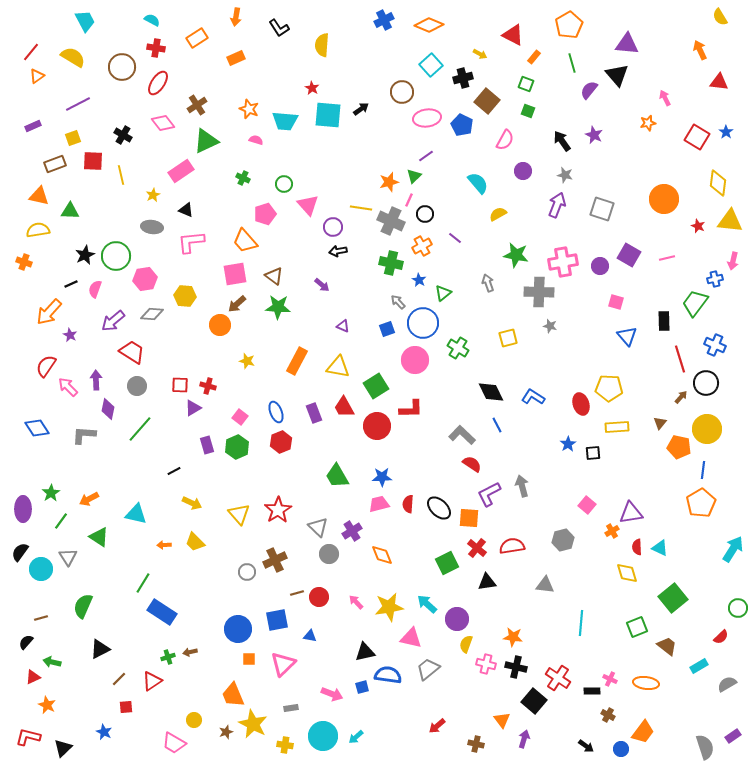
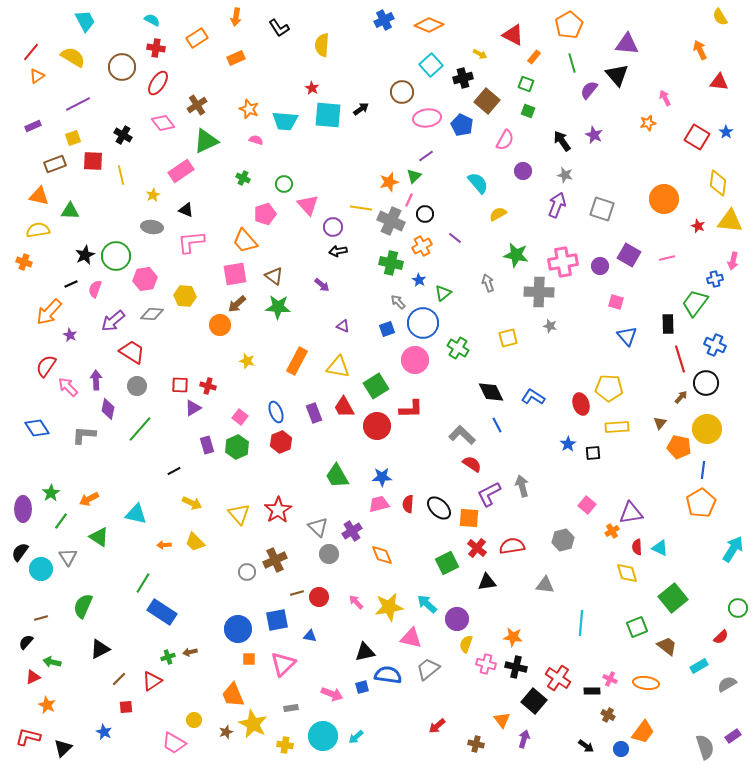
black rectangle at (664, 321): moved 4 px right, 3 px down
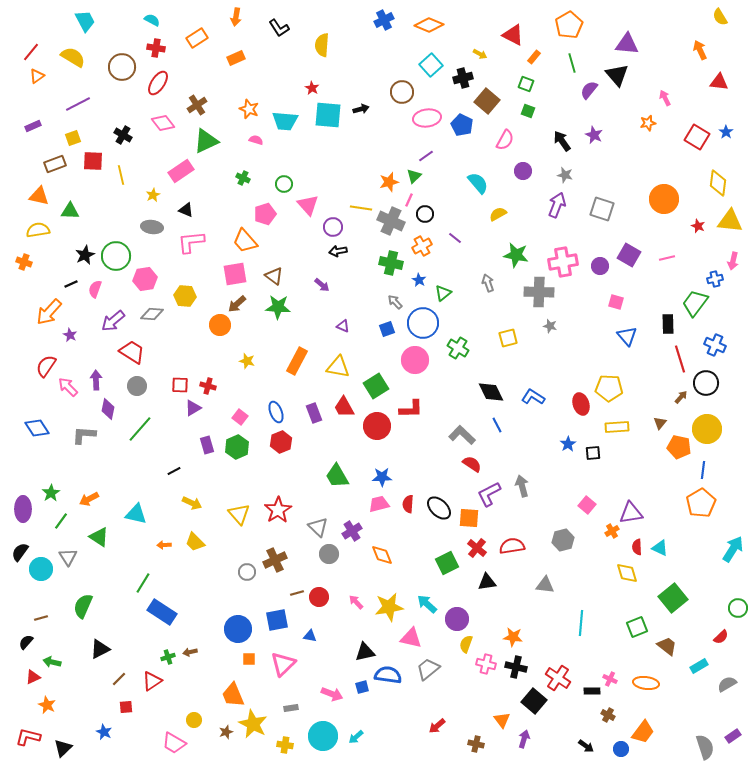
black arrow at (361, 109): rotated 21 degrees clockwise
gray arrow at (398, 302): moved 3 px left
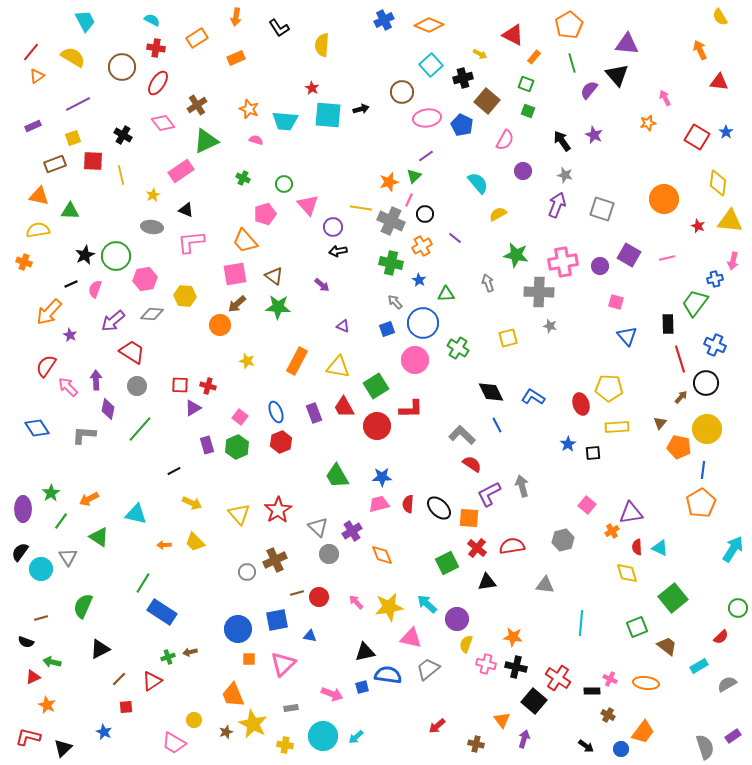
green triangle at (443, 293): moved 3 px right, 1 px down; rotated 36 degrees clockwise
black semicircle at (26, 642): rotated 112 degrees counterclockwise
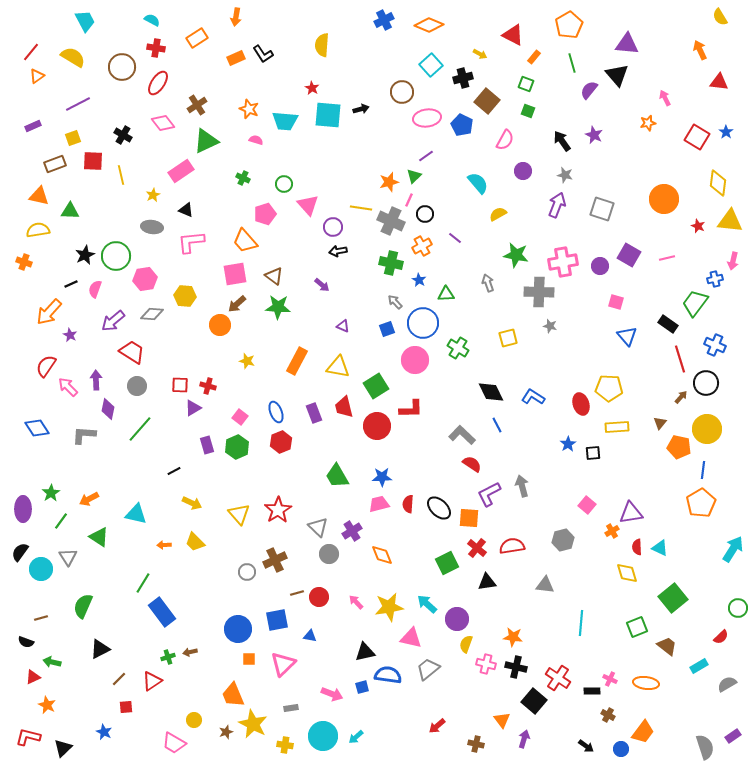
black L-shape at (279, 28): moved 16 px left, 26 px down
black rectangle at (668, 324): rotated 54 degrees counterclockwise
red trapezoid at (344, 407): rotated 15 degrees clockwise
blue rectangle at (162, 612): rotated 20 degrees clockwise
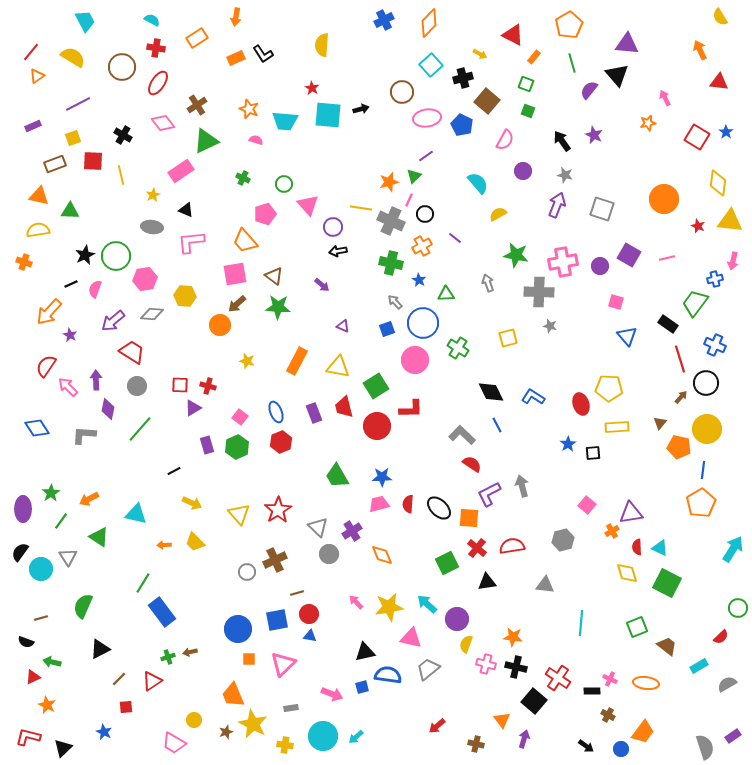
orange diamond at (429, 25): moved 2 px up; rotated 68 degrees counterclockwise
red circle at (319, 597): moved 10 px left, 17 px down
green square at (673, 598): moved 6 px left, 15 px up; rotated 24 degrees counterclockwise
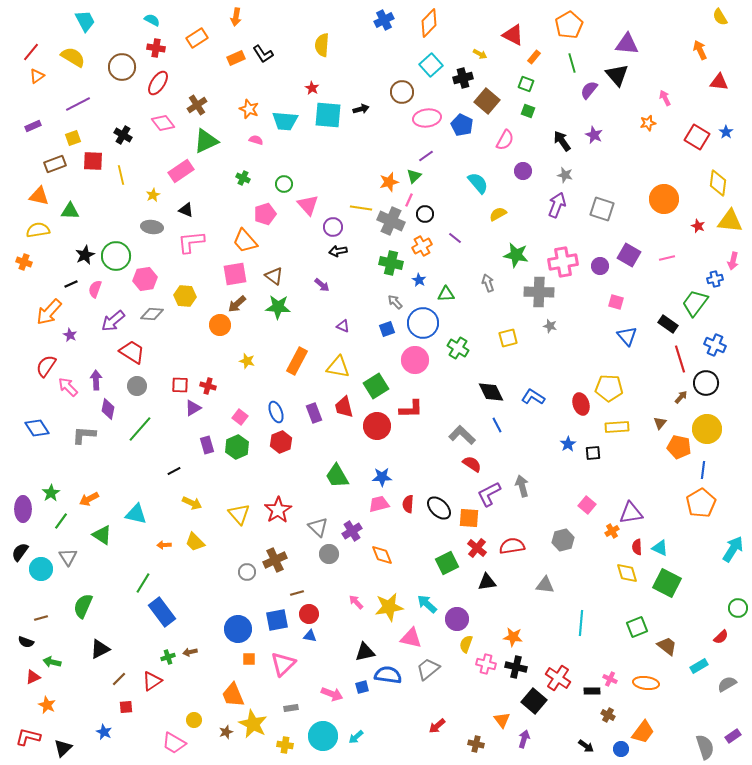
green triangle at (99, 537): moved 3 px right, 2 px up
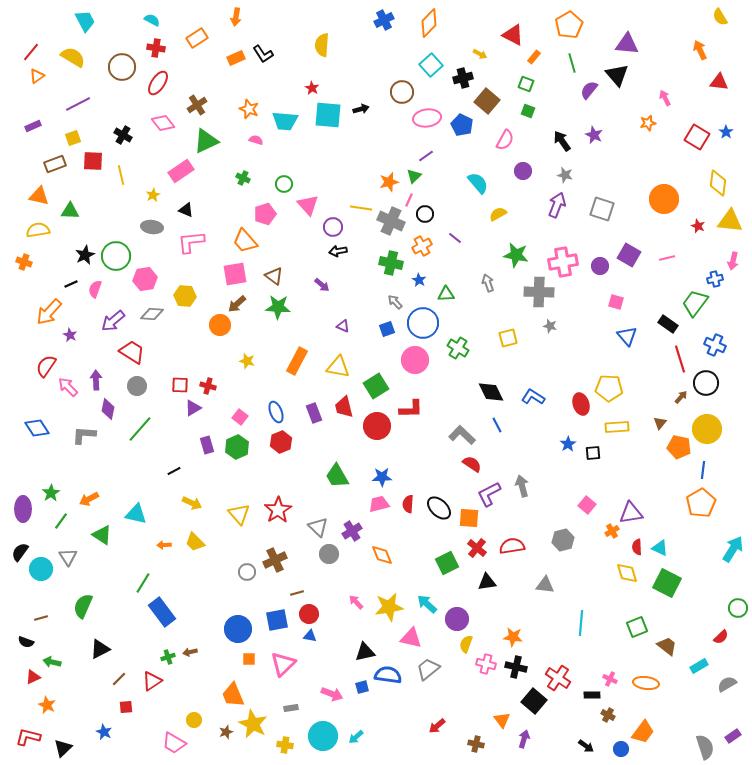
black rectangle at (592, 691): moved 4 px down
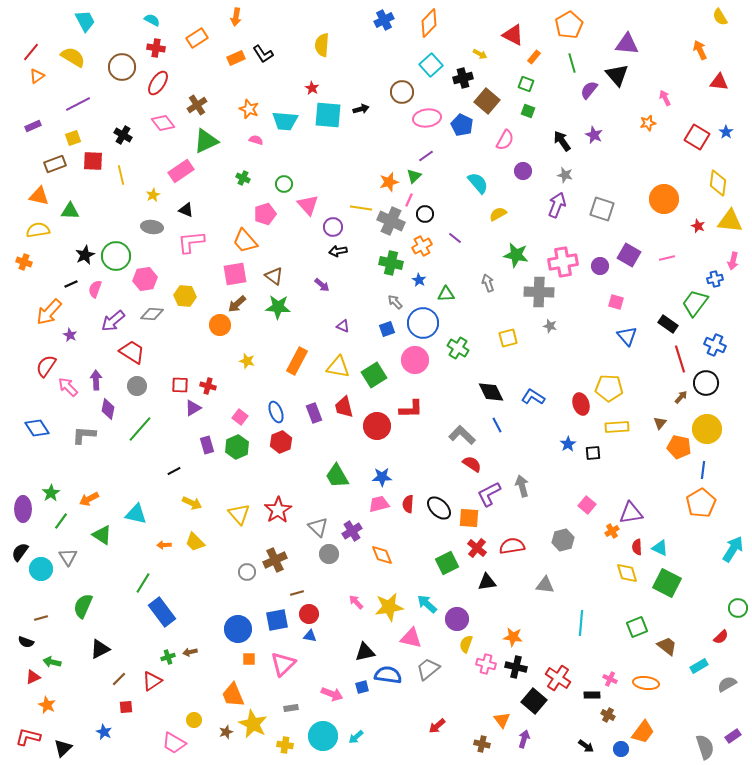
green square at (376, 386): moved 2 px left, 11 px up
brown cross at (476, 744): moved 6 px right
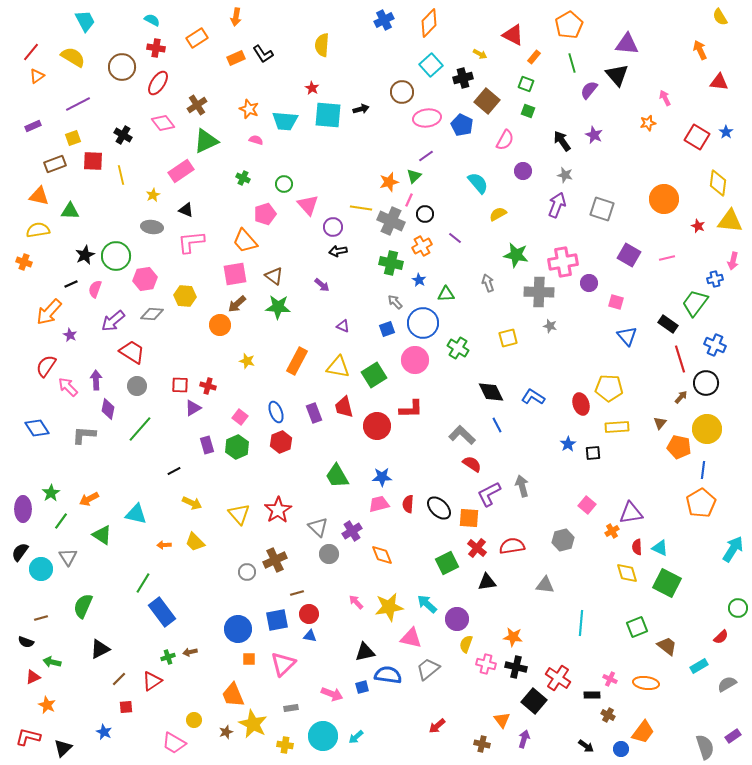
purple circle at (600, 266): moved 11 px left, 17 px down
